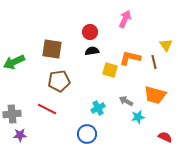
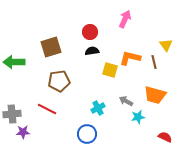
brown square: moved 1 px left, 2 px up; rotated 25 degrees counterclockwise
green arrow: rotated 25 degrees clockwise
purple star: moved 3 px right, 3 px up
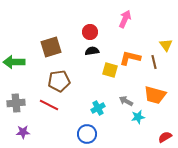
red line: moved 2 px right, 4 px up
gray cross: moved 4 px right, 11 px up
red semicircle: rotated 56 degrees counterclockwise
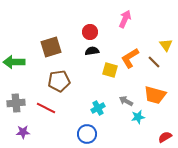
orange L-shape: rotated 45 degrees counterclockwise
brown line: rotated 32 degrees counterclockwise
red line: moved 3 px left, 3 px down
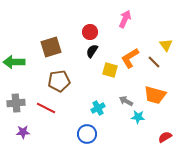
black semicircle: rotated 48 degrees counterclockwise
cyan star: rotated 16 degrees clockwise
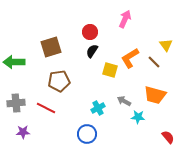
gray arrow: moved 2 px left
red semicircle: moved 3 px right; rotated 80 degrees clockwise
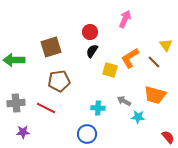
green arrow: moved 2 px up
cyan cross: rotated 32 degrees clockwise
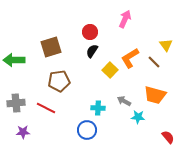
yellow square: rotated 28 degrees clockwise
blue circle: moved 4 px up
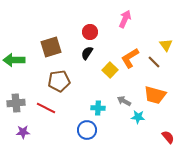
black semicircle: moved 5 px left, 2 px down
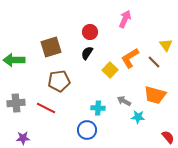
purple star: moved 6 px down
